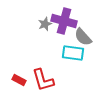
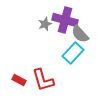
purple cross: moved 1 px right, 1 px up
gray semicircle: moved 3 px left, 3 px up
cyan rectangle: rotated 55 degrees counterclockwise
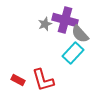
red rectangle: moved 1 px left
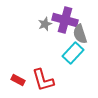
gray semicircle: rotated 24 degrees clockwise
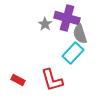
purple cross: moved 2 px right, 2 px up
gray star: rotated 16 degrees counterclockwise
red L-shape: moved 9 px right
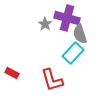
red rectangle: moved 6 px left, 7 px up
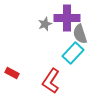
purple cross: rotated 15 degrees counterclockwise
gray star: rotated 16 degrees clockwise
red L-shape: moved 1 px left, 1 px down; rotated 50 degrees clockwise
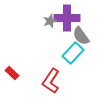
gray star: moved 5 px right, 3 px up
gray semicircle: moved 1 px right, 2 px down; rotated 18 degrees counterclockwise
red rectangle: rotated 16 degrees clockwise
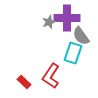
gray star: moved 1 px left, 1 px down
cyan rectangle: rotated 25 degrees counterclockwise
red rectangle: moved 12 px right, 9 px down
red L-shape: moved 5 px up
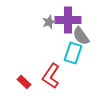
purple cross: moved 1 px right, 2 px down
